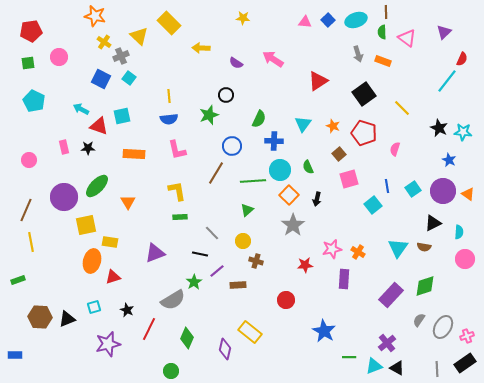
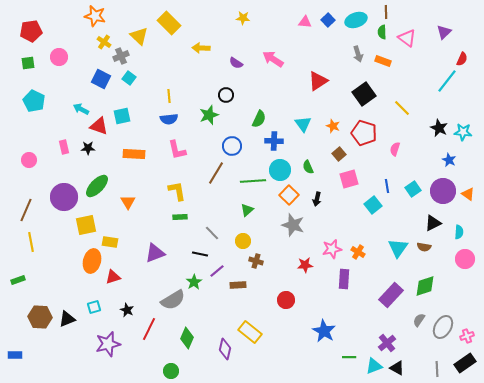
cyan triangle at (303, 124): rotated 12 degrees counterclockwise
gray star at (293, 225): rotated 20 degrees counterclockwise
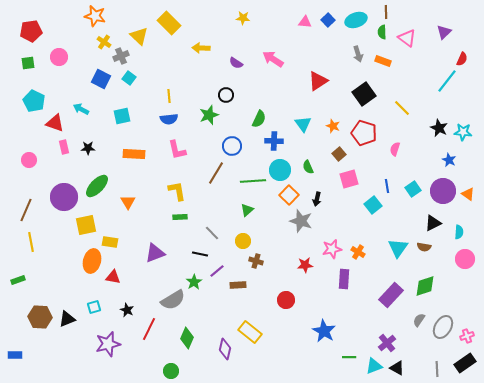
red triangle at (99, 126): moved 44 px left, 3 px up
gray star at (293, 225): moved 8 px right, 4 px up
red triangle at (113, 277): rotated 28 degrees clockwise
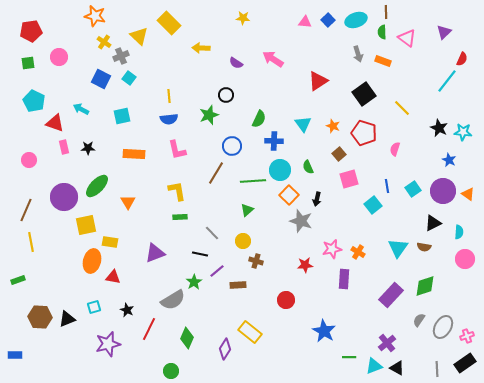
purple diamond at (225, 349): rotated 20 degrees clockwise
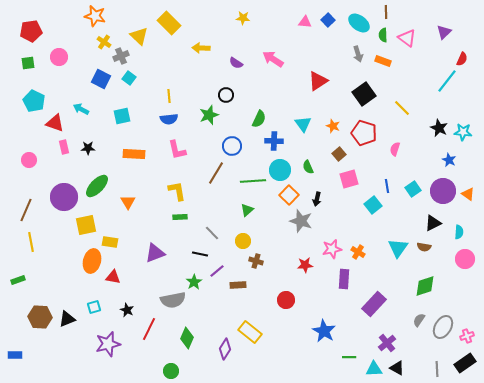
cyan ellipse at (356, 20): moved 3 px right, 3 px down; rotated 55 degrees clockwise
green semicircle at (382, 32): moved 1 px right, 3 px down
purple rectangle at (391, 295): moved 17 px left, 9 px down
gray semicircle at (173, 300): rotated 20 degrees clockwise
cyan triangle at (374, 366): moved 3 px down; rotated 18 degrees clockwise
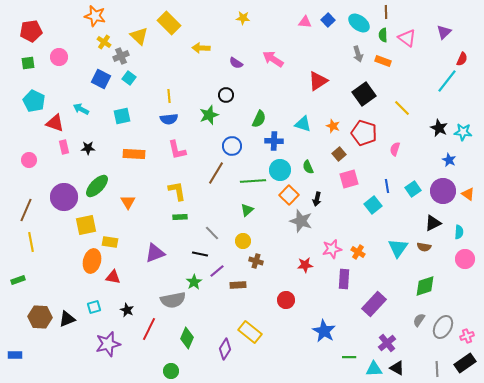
cyan triangle at (303, 124): rotated 36 degrees counterclockwise
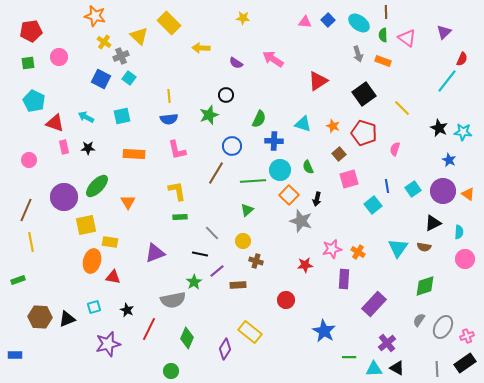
cyan arrow at (81, 109): moved 5 px right, 8 px down
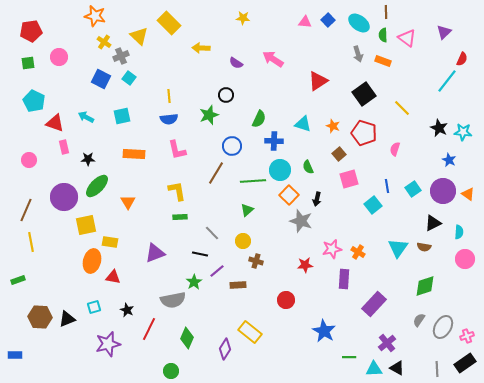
black star at (88, 148): moved 11 px down
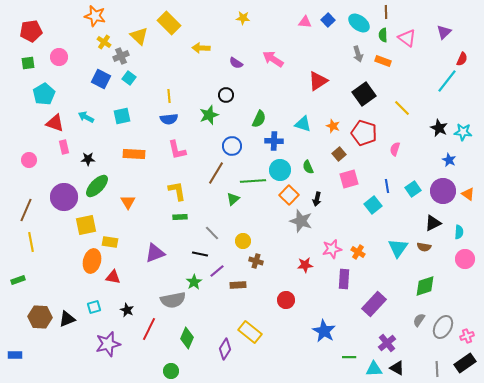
cyan pentagon at (34, 101): moved 10 px right, 7 px up; rotated 15 degrees clockwise
green triangle at (247, 210): moved 14 px left, 11 px up
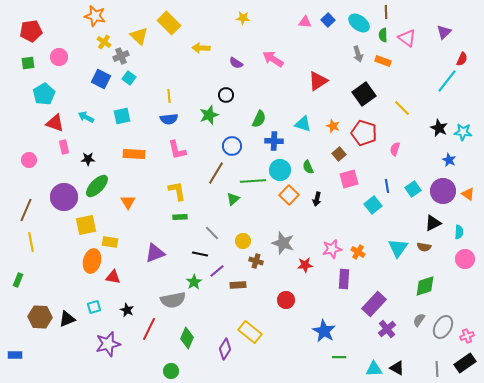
gray star at (301, 221): moved 18 px left, 22 px down
green rectangle at (18, 280): rotated 48 degrees counterclockwise
purple cross at (387, 343): moved 14 px up
green line at (349, 357): moved 10 px left
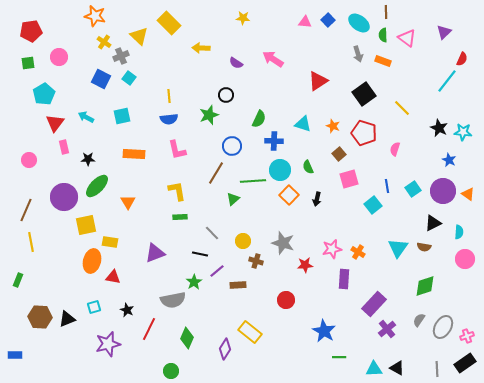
red triangle at (55, 123): rotated 48 degrees clockwise
